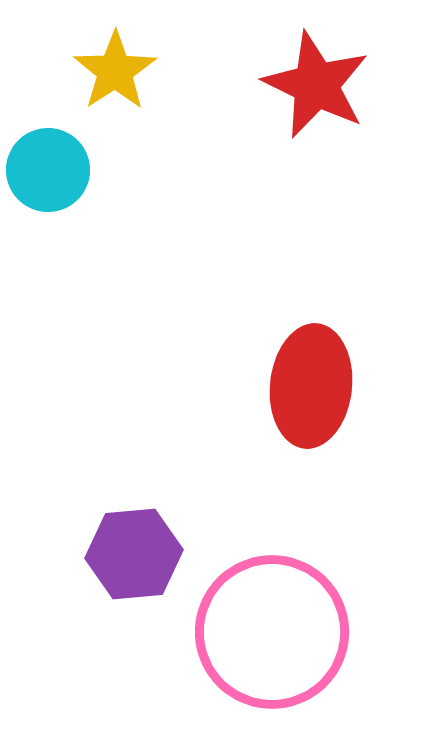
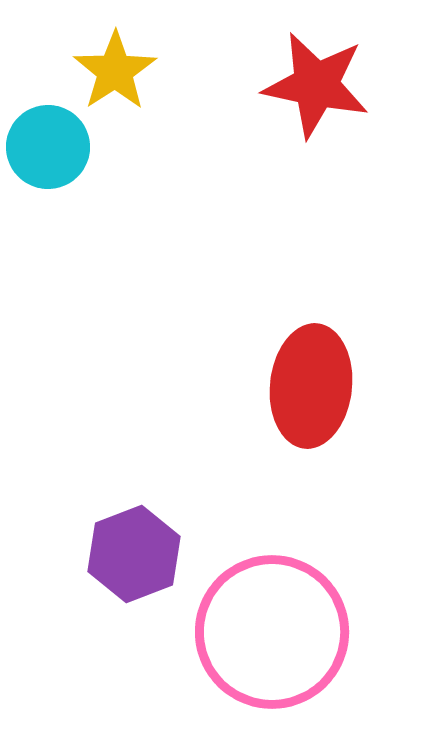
red star: rotated 14 degrees counterclockwise
cyan circle: moved 23 px up
purple hexagon: rotated 16 degrees counterclockwise
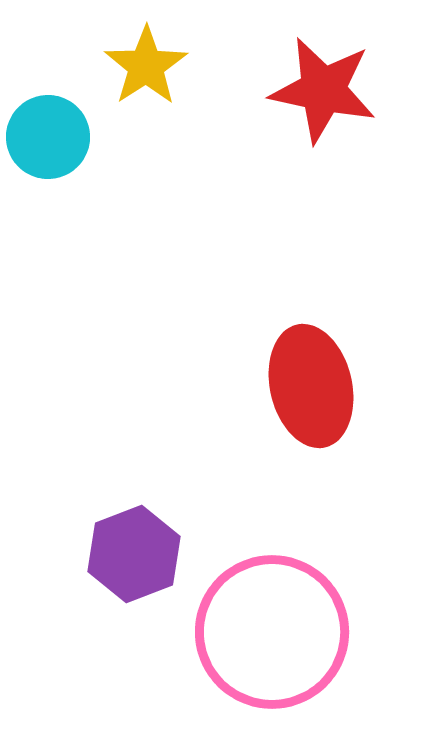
yellow star: moved 31 px right, 5 px up
red star: moved 7 px right, 5 px down
cyan circle: moved 10 px up
red ellipse: rotated 19 degrees counterclockwise
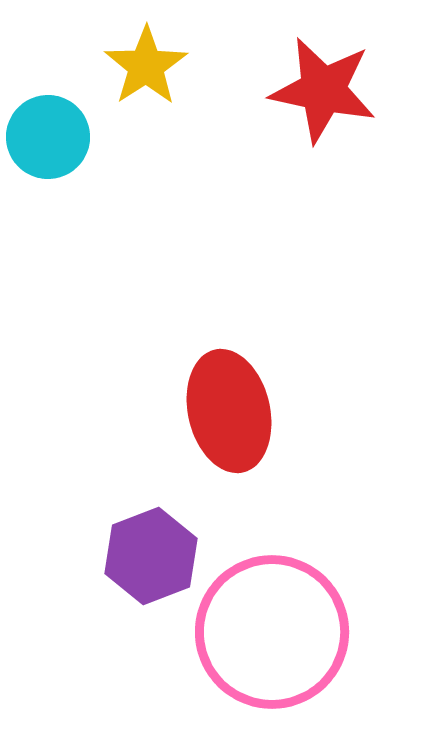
red ellipse: moved 82 px left, 25 px down
purple hexagon: moved 17 px right, 2 px down
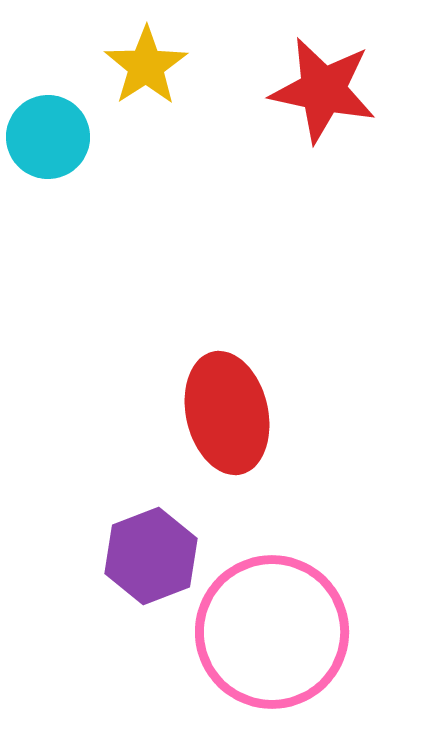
red ellipse: moved 2 px left, 2 px down
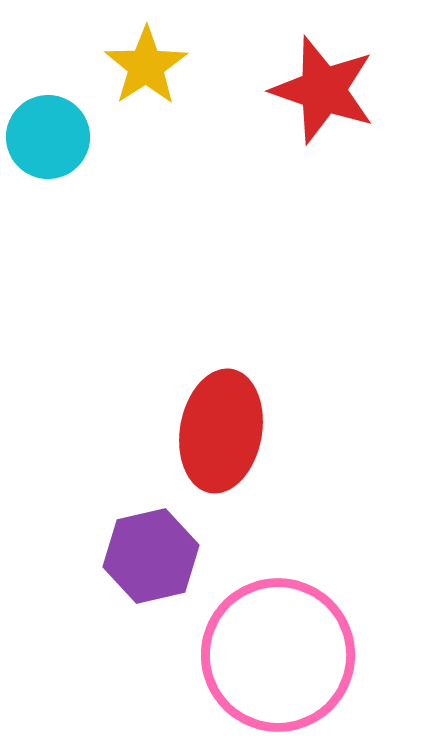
red star: rotated 7 degrees clockwise
red ellipse: moved 6 px left, 18 px down; rotated 23 degrees clockwise
purple hexagon: rotated 8 degrees clockwise
pink circle: moved 6 px right, 23 px down
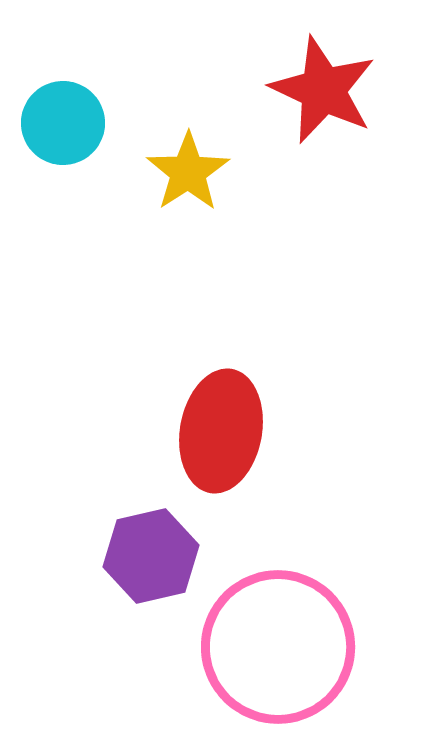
yellow star: moved 42 px right, 106 px down
red star: rotated 6 degrees clockwise
cyan circle: moved 15 px right, 14 px up
pink circle: moved 8 px up
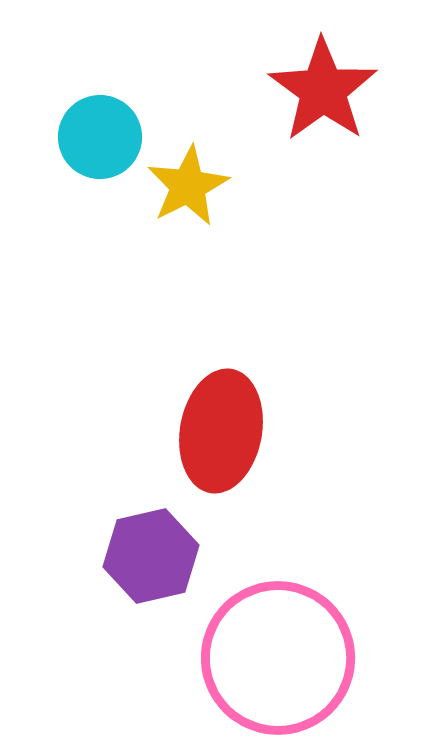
red star: rotated 11 degrees clockwise
cyan circle: moved 37 px right, 14 px down
yellow star: moved 14 px down; rotated 6 degrees clockwise
pink circle: moved 11 px down
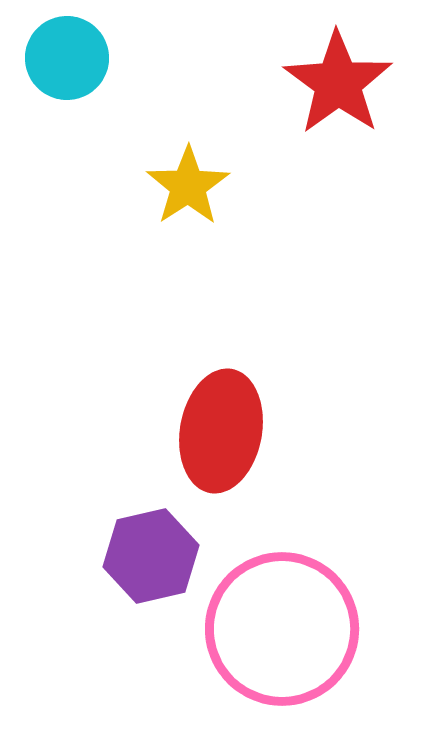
red star: moved 15 px right, 7 px up
cyan circle: moved 33 px left, 79 px up
yellow star: rotated 6 degrees counterclockwise
pink circle: moved 4 px right, 29 px up
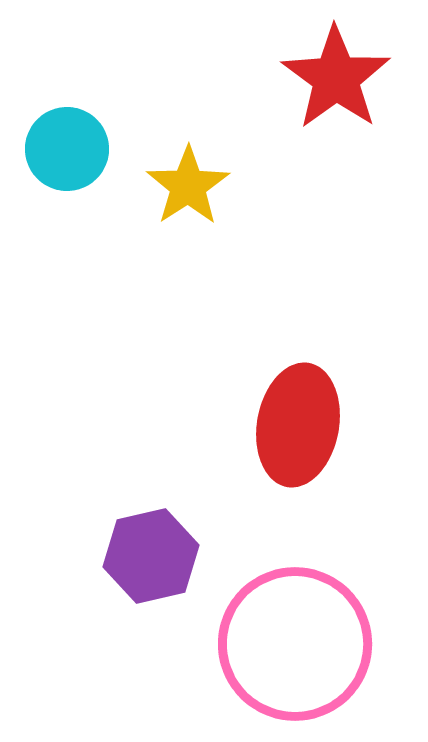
cyan circle: moved 91 px down
red star: moved 2 px left, 5 px up
red ellipse: moved 77 px right, 6 px up
pink circle: moved 13 px right, 15 px down
